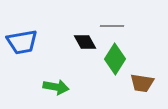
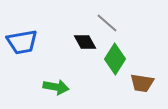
gray line: moved 5 px left, 3 px up; rotated 40 degrees clockwise
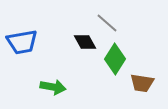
green arrow: moved 3 px left
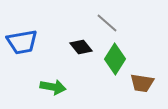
black diamond: moved 4 px left, 5 px down; rotated 10 degrees counterclockwise
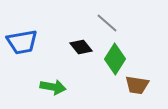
brown trapezoid: moved 5 px left, 2 px down
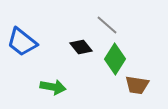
gray line: moved 2 px down
blue trapezoid: rotated 48 degrees clockwise
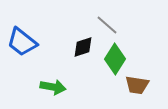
black diamond: moved 2 px right; rotated 70 degrees counterclockwise
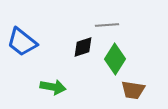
gray line: rotated 45 degrees counterclockwise
brown trapezoid: moved 4 px left, 5 px down
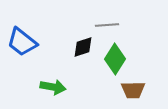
brown trapezoid: rotated 10 degrees counterclockwise
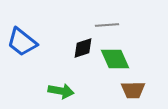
black diamond: moved 1 px down
green diamond: rotated 56 degrees counterclockwise
green arrow: moved 8 px right, 4 px down
